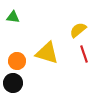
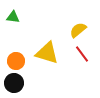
red line: moved 2 px left; rotated 18 degrees counterclockwise
orange circle: moved 1 px left
black circle: moved 1 px right
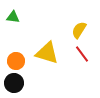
yellow semicircle: moved 1 px right; rotated 18 degrees counterclockwise
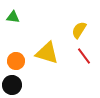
red line: moved 2 px right, 2 px down
black circle: moved 2 px left, 2 px down
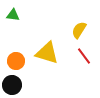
green triangle: moved 2 px up
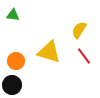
yellow triangle: moved 2 px right, 1 px up
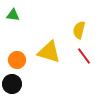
yellow semicircle: rotated 18 degrees counterclockwise
orange circle: moved 1 px right, 1 px up
black circle: moved 1 px up
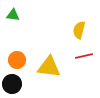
yellow triangle: moved 15 px down; rotated 10 degrees counterclockwise
red line: rotated 66 degrees counterclockwise
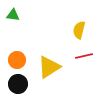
yellow triangle: rotated 40 degrees counterclockwise
black circle: moved 6 px right
